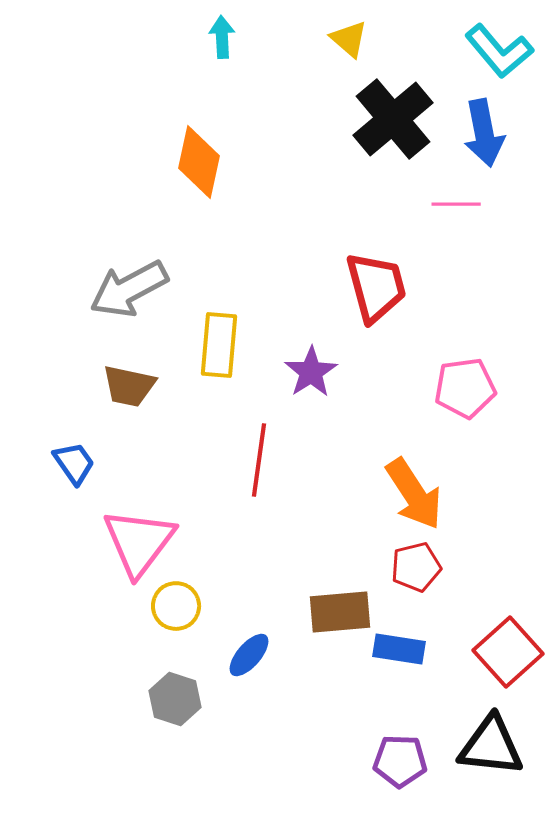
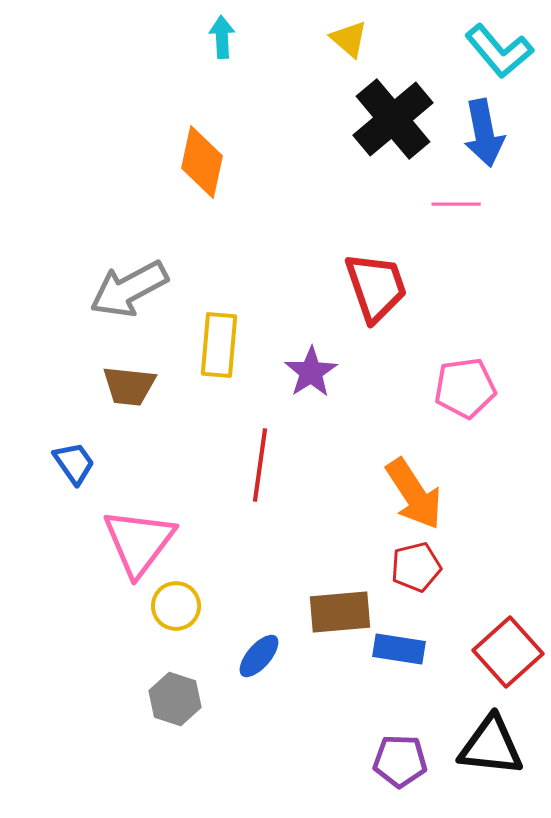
orange diamond: moved 3 px right
red trapezoid: rotated 4 degrees counterclockwise
brown trapezoid: rotated 6 degrees counterclockwise
red line: moved 1 px right, 5 px down
blue ellipse: moved 10 px right, 1 px down
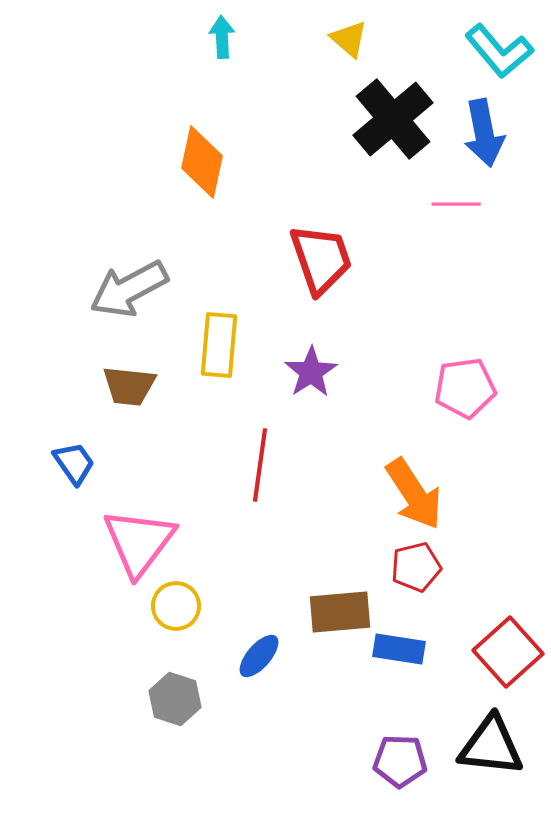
red trapezoid: moved 55 px left, 28 px up
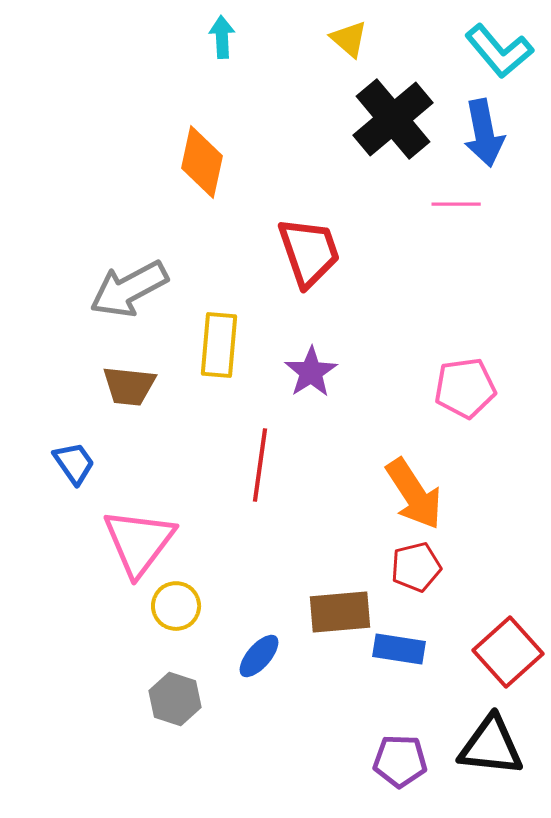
red trapezoid: moved 12 px left, 7 px up
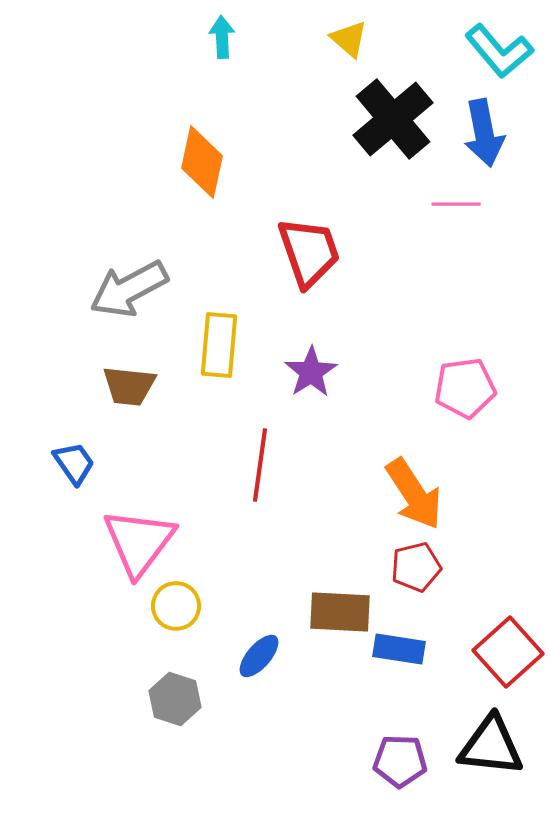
brown rectangle: rotated 8 degrees clockwise
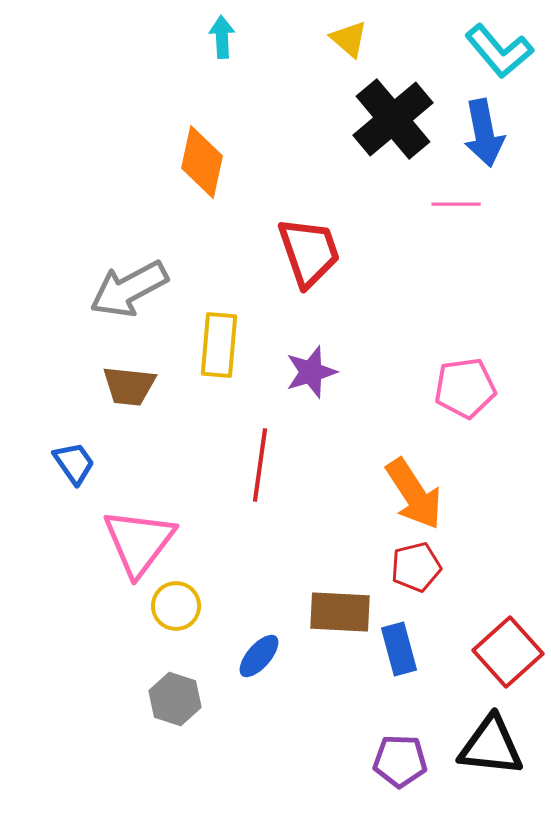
purple star: rotated 16 degrees clockwise
blue rectangle: rotated 66 degrees clockwise
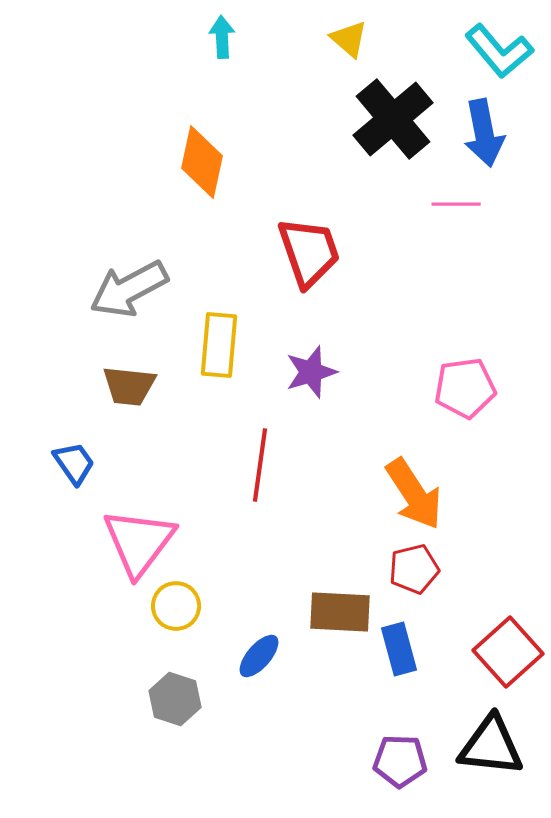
red pentagon: moved 2 px left, 2 px down
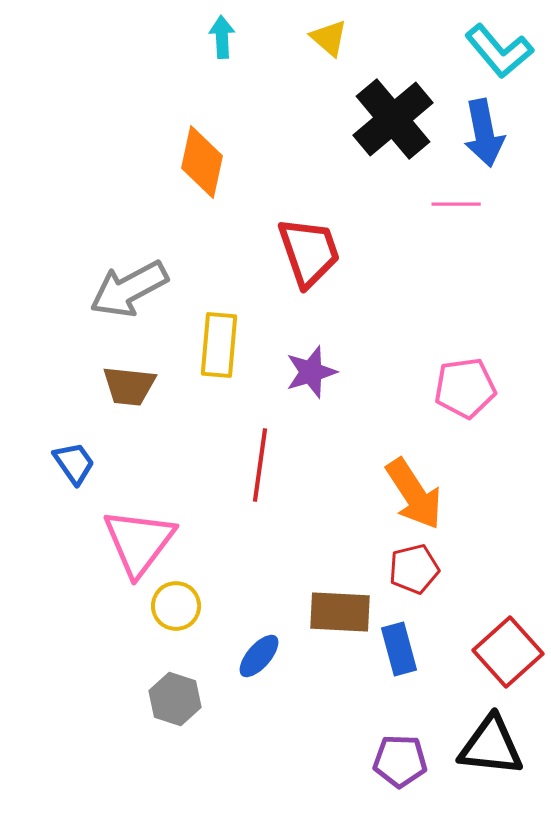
yellow triangle: moved 20 px left, 1 px up
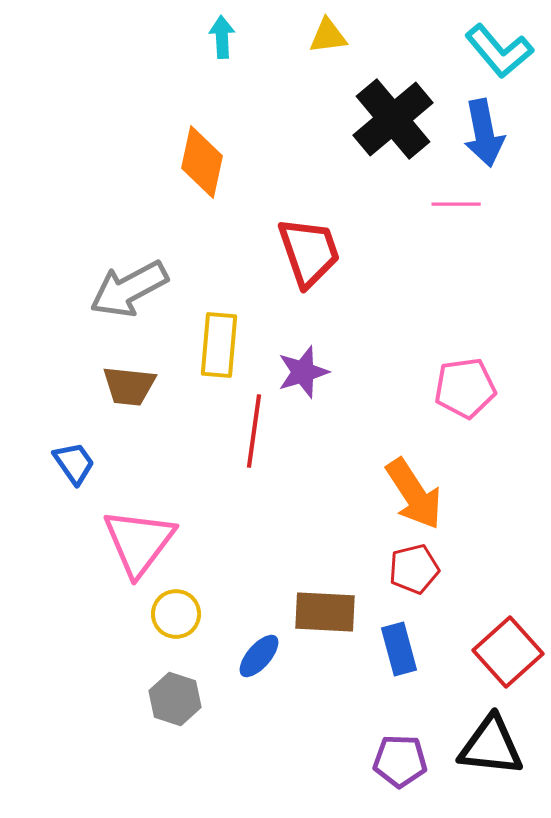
yellow triangle: moved 1 px left, 2 px up; rotated 48 degrees counterclockwise
purple star: moved 8 px left
red line: moved 6 px left, 34 px up
yellow circle: moved 8 px down
brown rectangle: moved 15 px left
